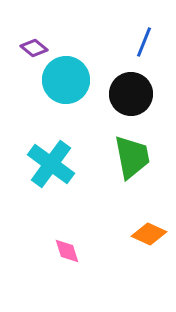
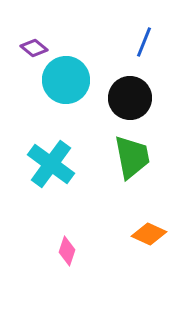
black circle: moved 1 px left, 4 px down
pink diamond: rotated 36 degrees clockwise
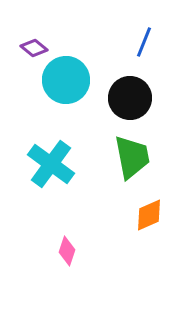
orange diamond: moved 19 px up; rotated 48 degrees counterclockwise
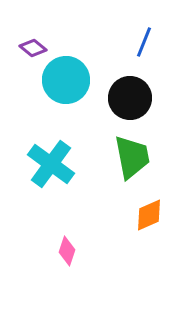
purple diamond: moved 1 px left
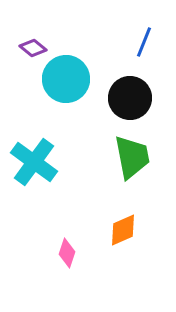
cyan circle: moved 1 px up
cyan cross: moved 17 px left, 2 px up
orange diamond: moved 26 px left, 15 px down
pink diamond: moved 2 px down
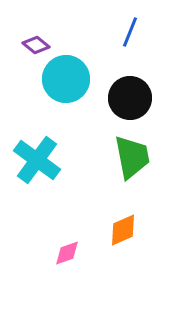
blue line: moved 14 px left, 10 px up
purple diamond: moved 3 px right, 3 px up
cyan cross: moved 3 px right, 2 px up
pink diamond: rotated 52 degrees clockwise
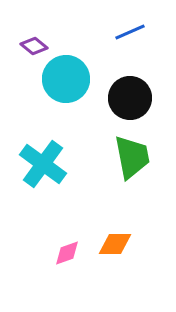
blue line: rotated 44 degrees clockwise
purple diamond: moved 2 px left, 1 px down
cyan cross: moved 6 px right, 4 px down
orange diamond: moved 8 px left, 14 px down; rotated 24 degrees clockwise
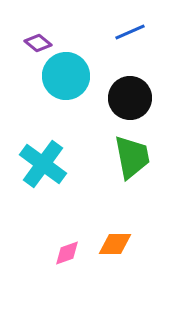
purple diamond: moved 4 px right, 3 px up
cyan circle: moved 3 px up
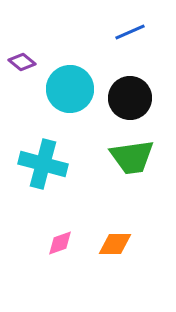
purple diamond: moved 16 px left, 19 px down
cyan circle: moved 4 px right, 13 px down
green trapezoid: rotated 93 degrees clockwise
cyan cross: rotated 21 degrees counterclockwise
pink diamond: moved 7 px left, 10 px up
